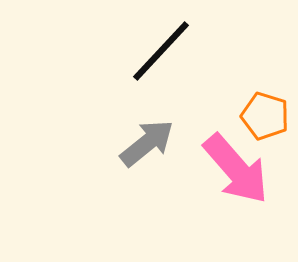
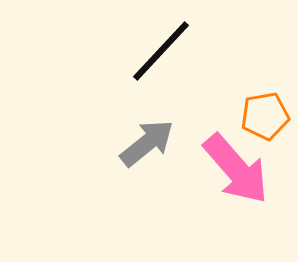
orange pentagon: rotated 27 degrees counterclockwise
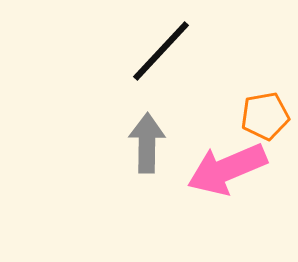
gray arrow: rotated 50 degrees counterclockwise
pink arrow: moved 9 px left; rotated 108 degrees clockwise
